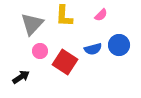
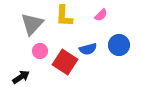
blue semicircle: moved 5 px left
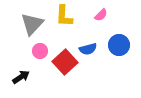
red square: rotated 15 degrees clockwise
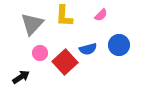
pink circle: moved 2 px down
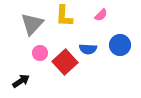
blue circle: moved 1 px right
blue semicircle: rotated 18 degrees clockwise
black arrow: moved 4 px down
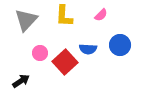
gray triangle: moved 6 px left, 4 px up
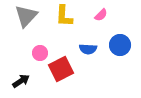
gray triangle: moved 4 px up
red square: moved 4 px left, 7 px down; rotated 15 degrees clockwise
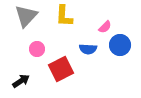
pink semicircle: moved 4 px right, 12 px down
pink circle: moved 3 px left, 4 px up
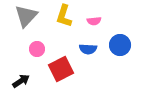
yellow L-shape: rotated 15 degrees clockwise
pink semicircle: moved 11 px left, 6 px up; rotated 40 degrees clockwise
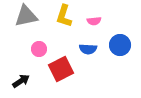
gray triangle: rotated 35 degrees clockwise
pink circle: moved 2 px right
